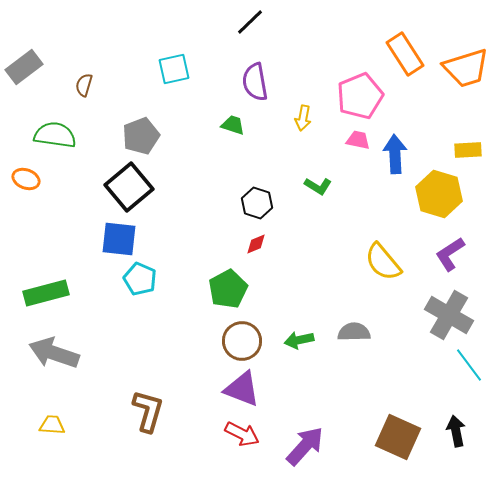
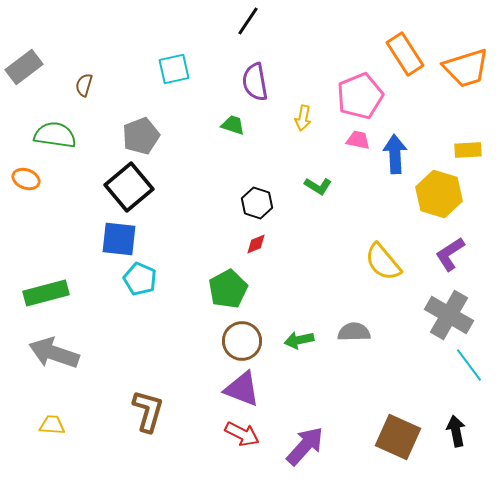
black line: moved 2 px left, 1 px up; rotated 12 degrees counterclockwise
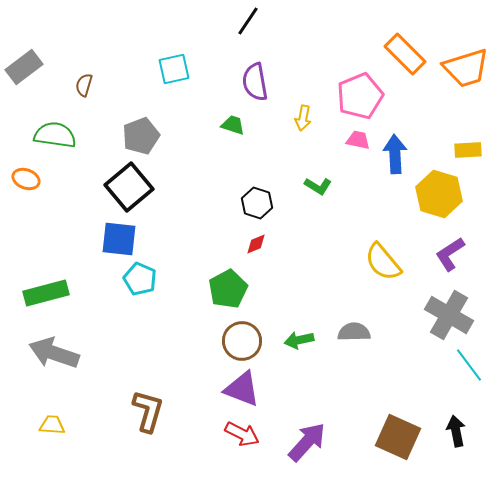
orange rectangle: rotated 12 degrees counterclockwise
purple arrow: moved 2 px right, 4 px up
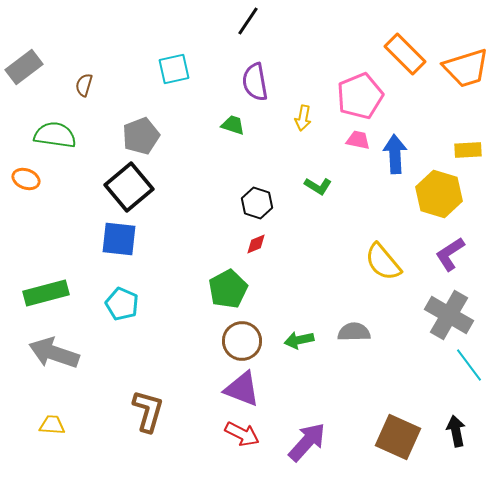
cyan pentagon: moved 18 px left, 25 px down
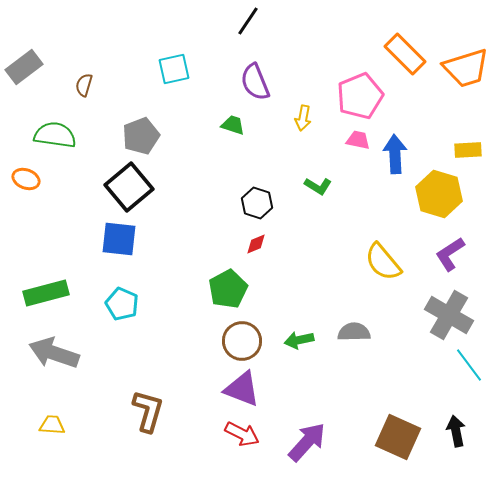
purple semicircle: rotated 12 degrees counterclockwise
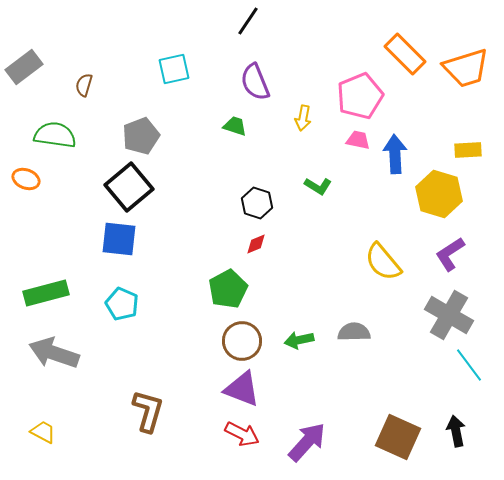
green trapezoid: moved 2 px right, 1 px down
yellow trapezoid: moved 9 px left, 7 px down; rotated 24 degrees clockwise
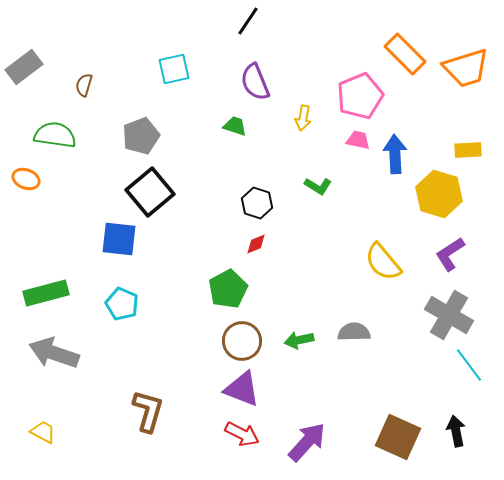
black square: moved 21 px right, 5 px down
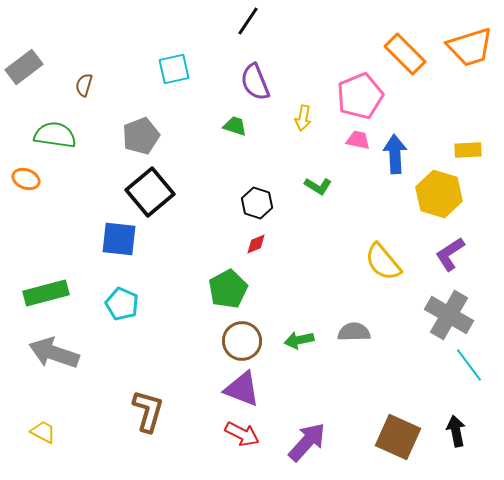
orange trapezoid: moved 4 px right, 21 px up
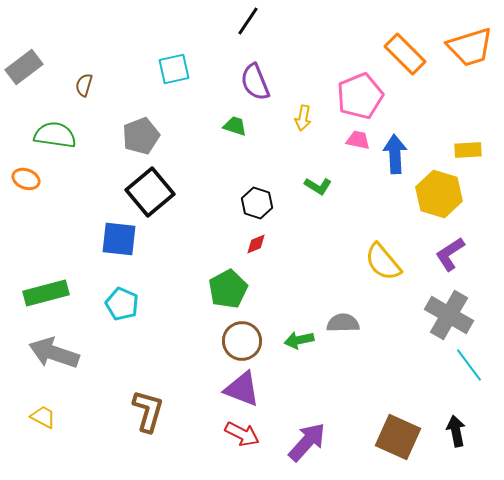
gray semicircle: moved 11 px left, 9 px up
yellow trapezoid: moved 15 px up
